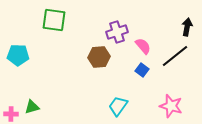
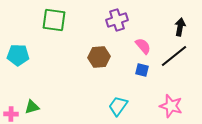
black arrow: moved 7 px left
purple cross: moved 12 px up
black line: moved 1 px left
blue square: rotated 24 degrees counterclockwise
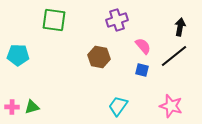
brown hexagon: rotated 15 degrees clockwise
pink cross: moved 1 px right, 7 px up
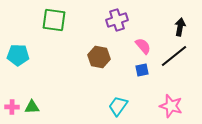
blue square: rotated 24 degrees counterclockwise
green triangle: rotated 14 degrees clockwise
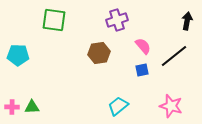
black arrow: moved 7 px right, 6 px up
brown hexagon: moved 4 px up; rotated 20 degrees counterclockwise
cyan trapezoid: rotated 15 degrees clockwise
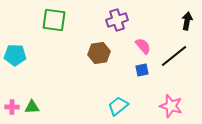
cyan pentagon: moved 3 px left
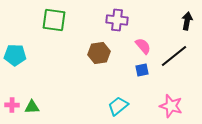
purple cross: rotated 25 degrees clockwise
pink cross: moved 2 px up
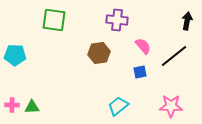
blue square: moved 2 px left, 2 px down
pink star: rotated 15 degrees counterclockwise
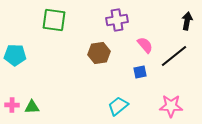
purple cross: rotated 15 degrees counterclockwise
pink semicircle: moved 2 px right, 1 px up
